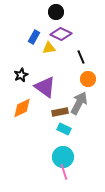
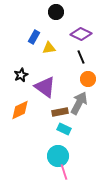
purple diamond: moved 20 px right
orange diamond: moved 2 px left, 2 px down
cyan circle: moved 5 px left, 1 px up
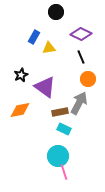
orange diamond: rotated 15 degrees clockwise
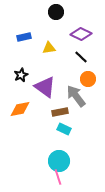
blue rectangle: moved 10 px left; rotated 48 degrees clockwise
black line: rotated 24 degrees counterclockwise
gray arrow: moved 3 px left, 7 px up; rotated 65 degrees counterclockwise
orange diamond: moved 1 px up
cyan circle: moved 1 px right, 5 px down
pink line: moved 6 px left, 5 px down
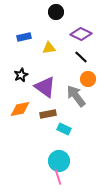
brown rectangle: moved 12 px left, 2 px down
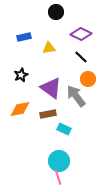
purple triangle: moved 6 px right, 1 px down
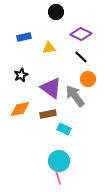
gray arrow: moved 1 px left
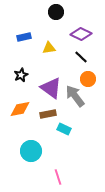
cyan circle: moved 28 px left, 10 px up
